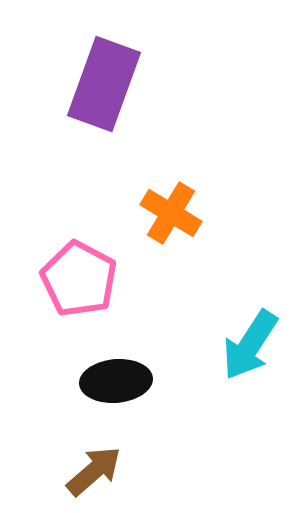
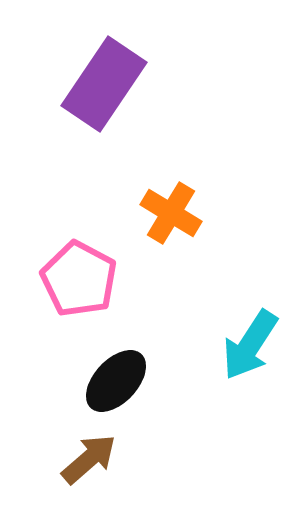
purple rectangle: rotated 14 degrees clockwise
black ellipse: rotated 42 degrees counterclockwise
brown arrow: moved 5 px left, 12 px up
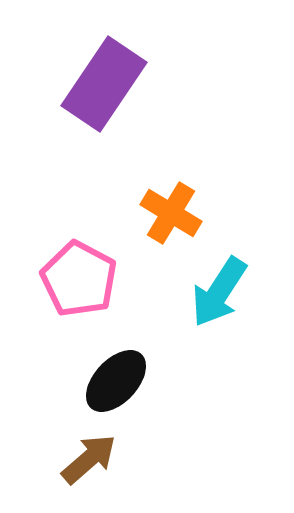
cyan arrow: moved 31 px left, 53 px up
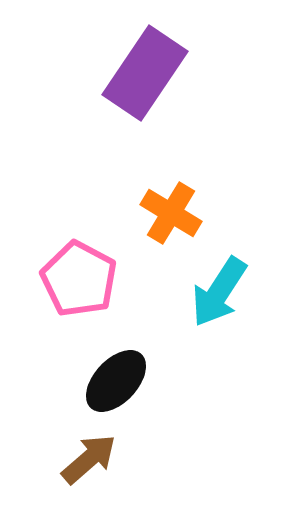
purple rectangle: moved 41 px right, 11 px up
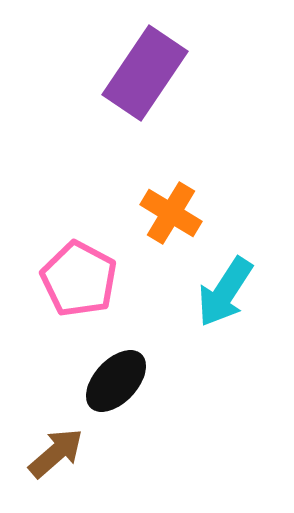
cyan arrow: moved 6 px right
brown arrow: moved 33 px left, 6 px up
